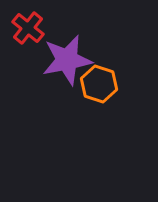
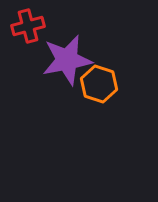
red cross: moved 2 px up; rotated 36 degrees clockwise
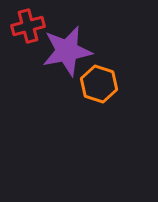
purple star: moved 9 px up
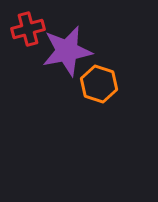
red cross: moved 3 px down
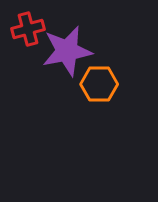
orange hexagon: rotated 18 degrees counterclockwise
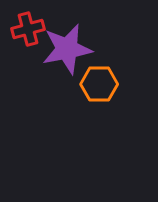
purple star: moved 2 px up
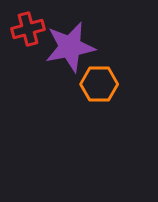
purple star: moved 3 px right, 2 px up
